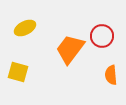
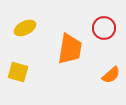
red circle: moved 2 px right, 8 px up
orange trapezoid: rotated 152 degrees clockwise
orange semicircle: rotated 126 degrees counterclockwise
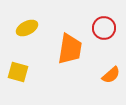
yellow ellipse: moved 2 px right
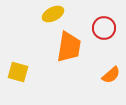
yellow ellipse: moved 26 px right, 14 px up
orange trapezoid: moved 1 px left, 2 px up
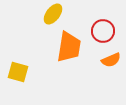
yellow ellipse: rotated 25 degrees counterclockwise
red circle: moved 1 px left, 3 px down
orange semicircle: moved 15 px up; rotated 18 degrees clockwise
